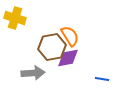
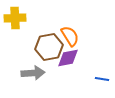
yellow cross: rotated 20 degrees counterclockwise
brown hexagon: moved 3 px left
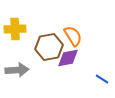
yellow cross: moved 11 px down
orange semicircle: moved 3 px right
gray arrow: moved 16 px left, 3 px up
blue line: rotated 24 degrees clockwise
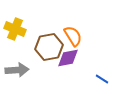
yellow cross: rotated 25 degrees clockwise
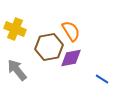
orange semicircle: moved 2 px left, 5 px up
purple diamond: moved 3 px right
gray arrow: rotated 125 degrees counterclockwise
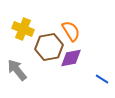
yellow cross: moved 8 px right
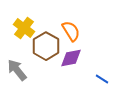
yellow cross: moved 1 px right, 1 px up; rotated 15 degrees clockwise
brown hexagon: moved 3 px left, 1 px up; rotated 20 degrees counterclockwise
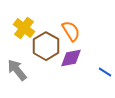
blue line: moved 3 px right, 7 px up
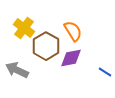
orange semicircle: moved 2 px right
gray arrow: rotated 25 degrees counterclockwise
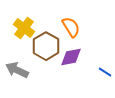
orange semicircle: moved 2 px left, 4 px up
purple diamond: moved 1 px up
